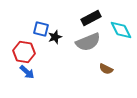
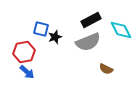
black rectangle: moved 2 px down
red hexagon: rotated 20 degrees counterclockwise
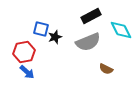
black rectangle: moved 4 px up
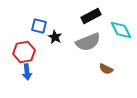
blue square: moved 2 px left, 3 px up
black star: rotated 24 degrees counterclockwise
blue arrow: rotated 42 degrees clockwise
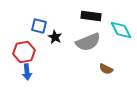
black rectangle: rotated 36 degrees clockwise
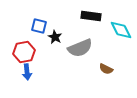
gray semicircle: moved 8 px left, 6 px down
